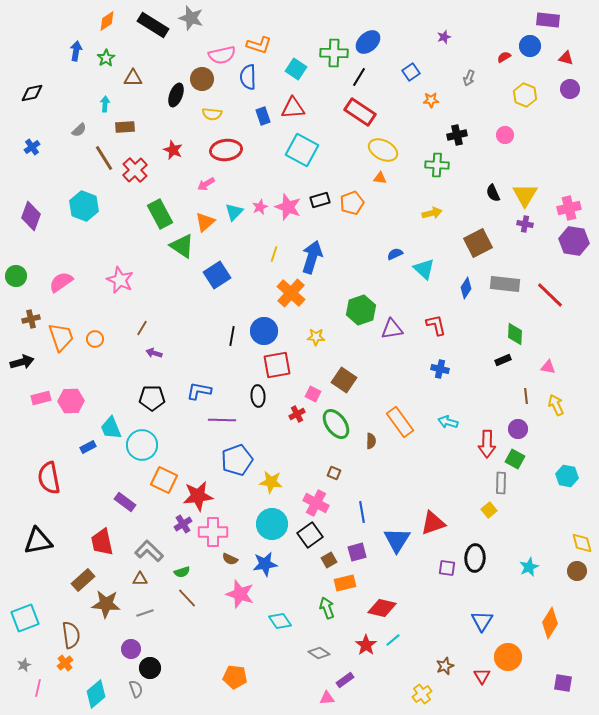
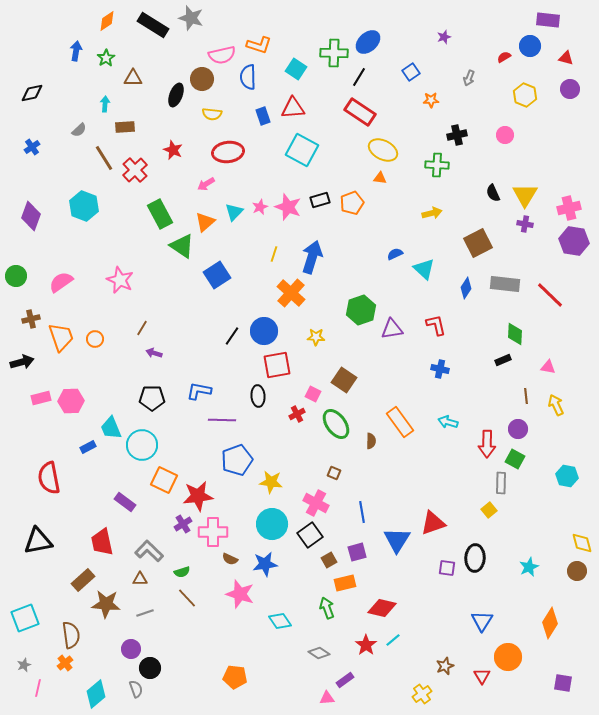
red ellipse at (226, 150): moved 2 px right, 2 px down
black line at (232, 336): rotated 24 degrees clockwise
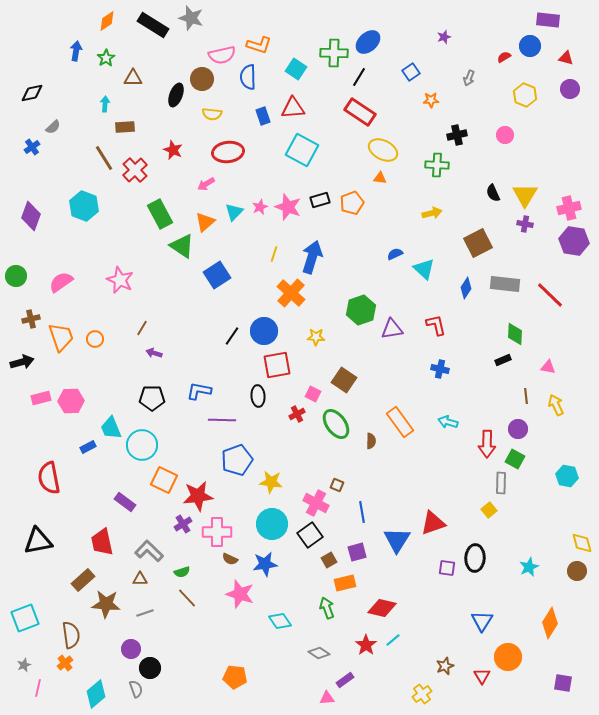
gray semicircle at (79, 130): moved 26 px left, 3 px up
brown square at (334, 473): moved 3 px right, 12 px down
pink cross at (213, 532): moved 4 px right
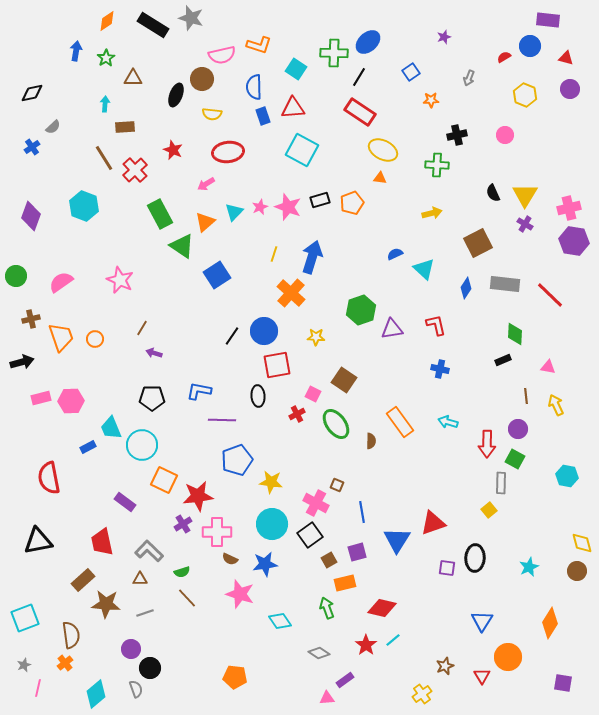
blue semicircle at (248, 77): moved 6 px right, 10 px down
purple cross at (525, 224): rotated 21 degrees clockwise
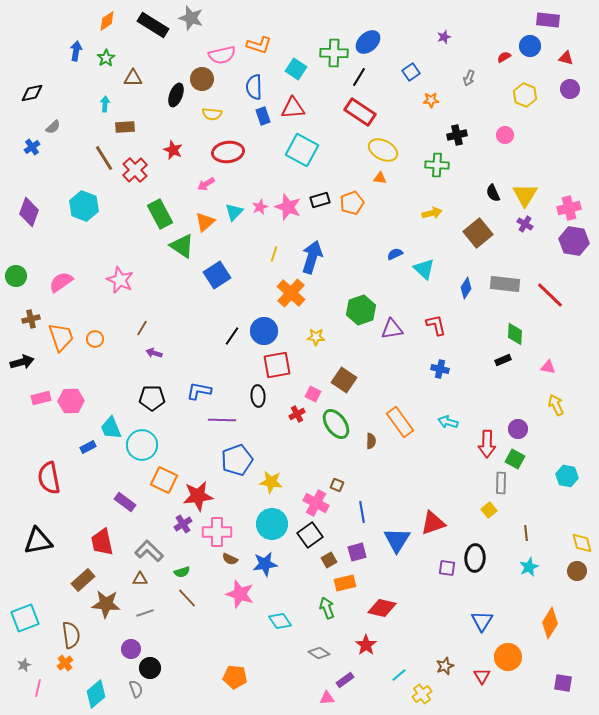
purple diamond at (31, 216): moved 2 px left, 4 px up
brown square at (478, 243): moved 10 px up; rotated 12 degrees counterclockwise
brown line at (526, 396): moved 137 px down
cyan line at (393, 640): moved 6 px right, 35 px down
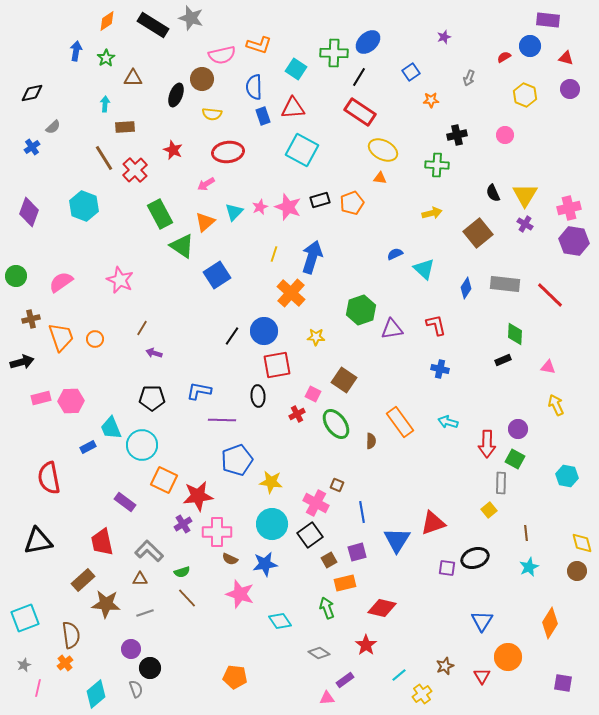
black ellipse at (475, 558): rotated 68 degrees clockwise
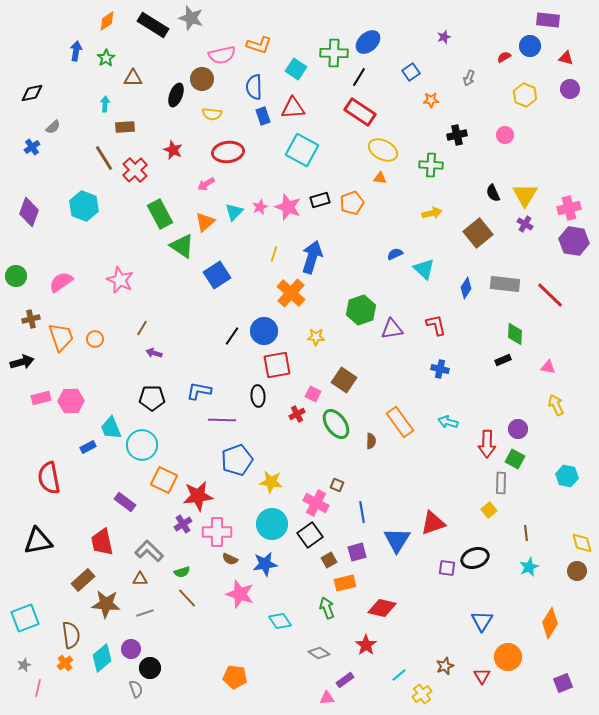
green cross at (437, 165): moved 6 px left
purple square at (563, 683): rotated 30 degrees counterclockwise
cyan diamond at (96, 694): moved 6 px right, 36 px up
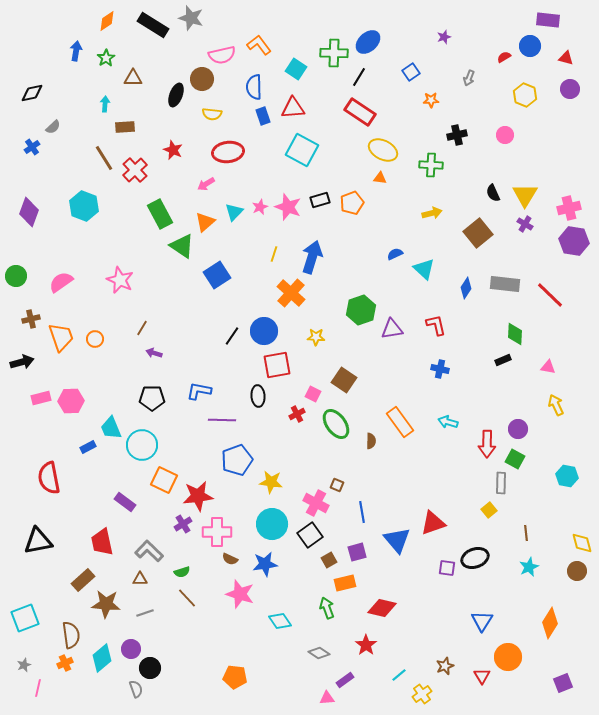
orange L-shape at (259, 45): rotated 145 degrees counterclockwise
blue triangle at (397, 540): rotated 12 degrees counterclockwise
orange cross at (65, 663): rotated 14 degrees clockwise
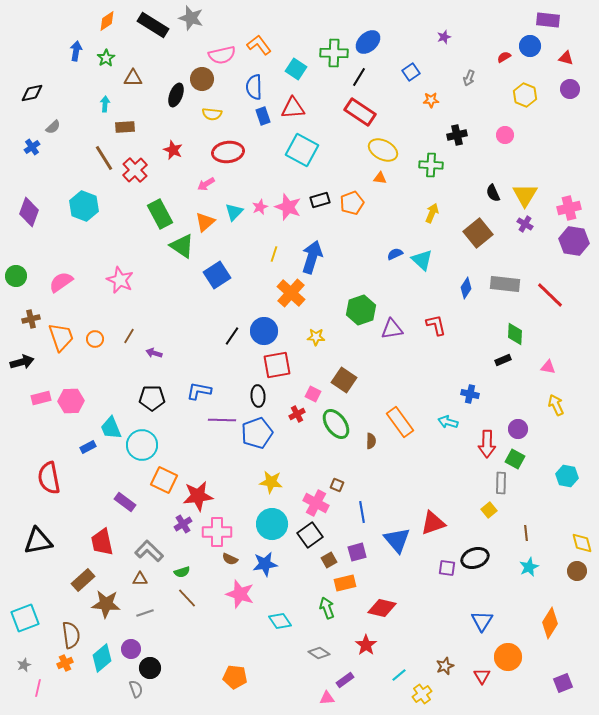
yellow arrow at (432, 213): rotated 54 degrees counterclockwise
cyan triangle at (424, 269): moved 2 px left, 9 px up
brown line at (142, 328): moved 13 px left, 8 px down
blue cross at (440, 369): moved 30 px right, 25 px down
blue pentagon at (237, 460): moved 20 px right, 27 px up
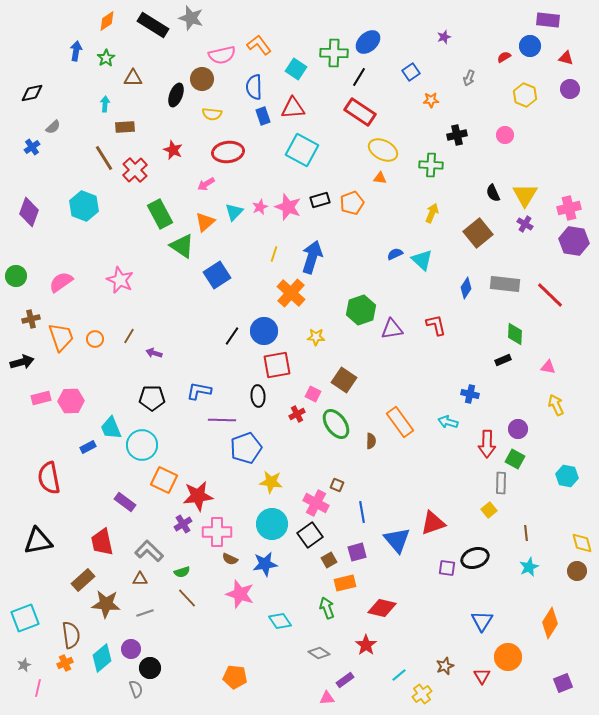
blue pentagon at (257, 433): moved 11 px left, 15 px down
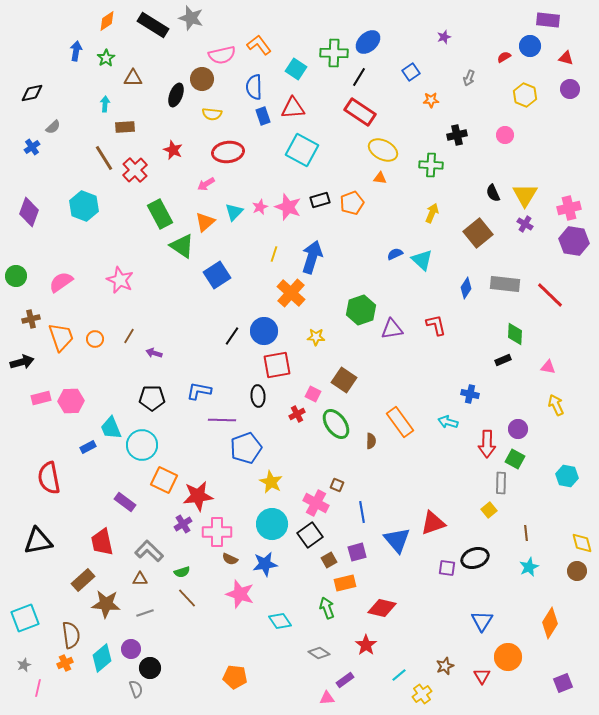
yellow star at (271, 482): rotated 20 degrees clockwise
